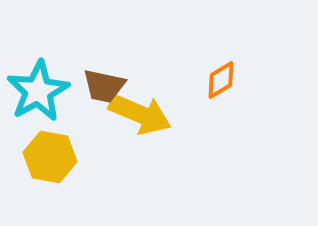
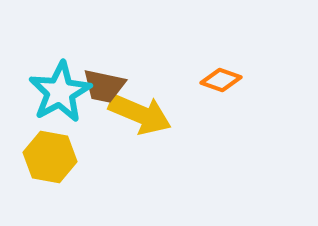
orange diamond: rotated 51 degrees clockwise
cyan star: moved 22 px right, 1 px down
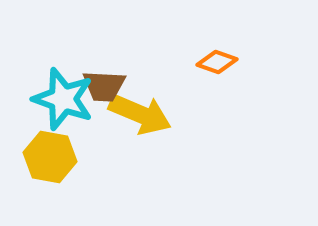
orange diamond: moved 4 px left, 18 px up
brown trapezoid: rotated 9 degrees counterclockwise
cyan star: moved 3 px right, 7 px down; rotated 24 degrees counterclockwise
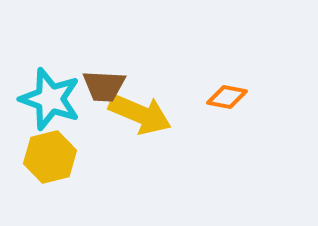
orange diamond: moved 10 px right, 35 px down; rotated 9 degrees counterclockwise
cyan star: moved 13 px left
yellow hexagon: rotated 24 degrees counterclockwise
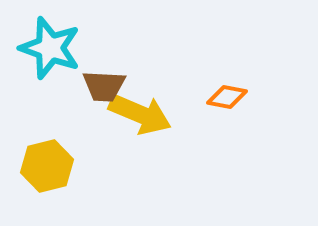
cyan star: moved 51 px up
yellow hexagon: moved 3 px left, 9 px down
